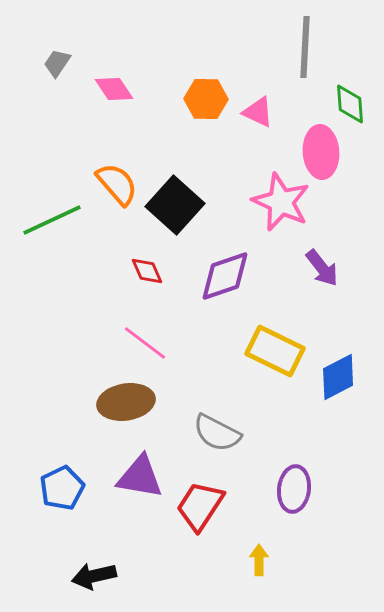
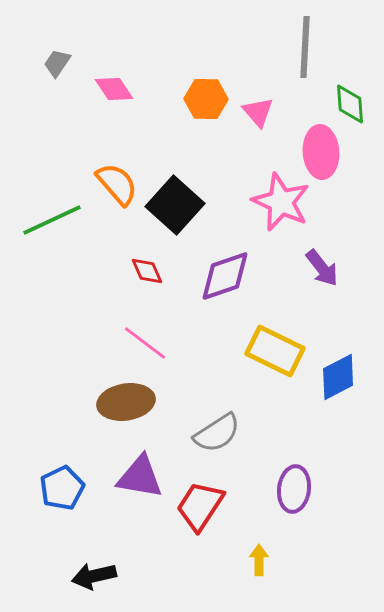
pink triangle: rotated 24 degrees clockwise
gray semicircle: rotated 60 degrees counterclockwise
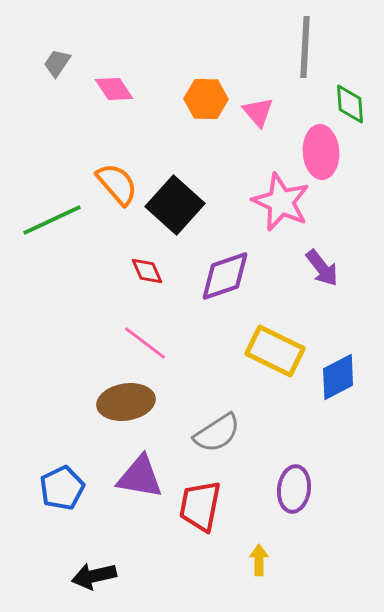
red trapezoid: rotated 22 degrees counterclockwise
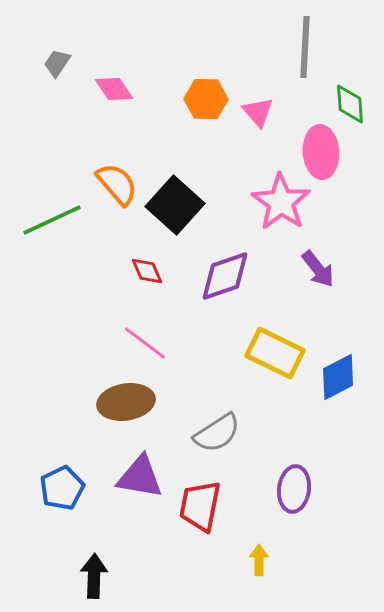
pink star: rotated 10 degrees clockwise
purple arrow: moved 4 px left, 1 px down
yellow rectangle: moved 2 px down
black arrow: rotated 105 degrees clockwise
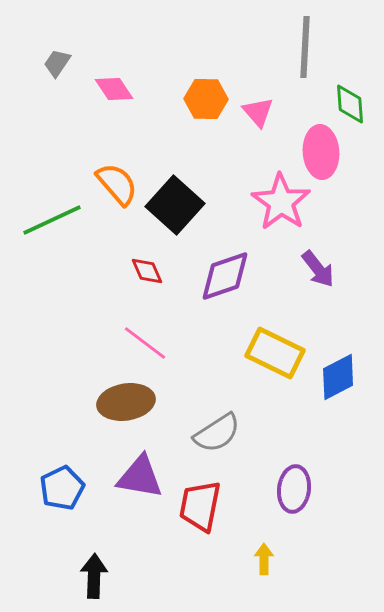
yellow arrow: moved 5 px right, 1 px up
